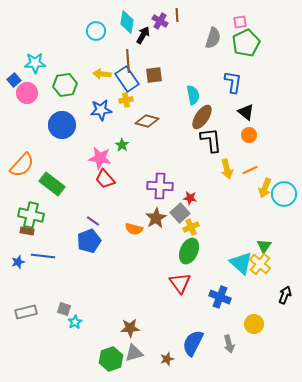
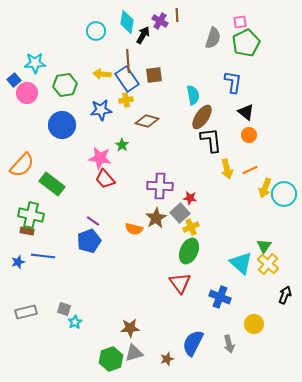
yellow cross at (260, 264): moved 8 px right
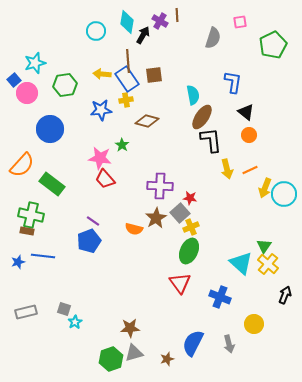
green pentagon at (246, 43): moved 27 px right, 2 px down
cyan star at (35, 63): rotated 15 degrees counterclockwise
blue circle at (62, 125): moved 12 px left, 4 px down
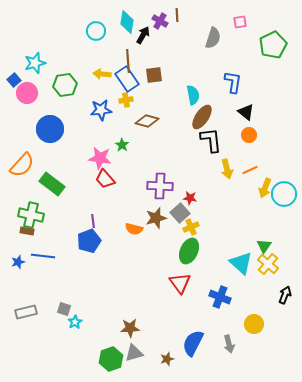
brown star at (156, 218): rotated 15 degrees clockwise
purple line at (93, 221): rotated 48 degrees clockwise
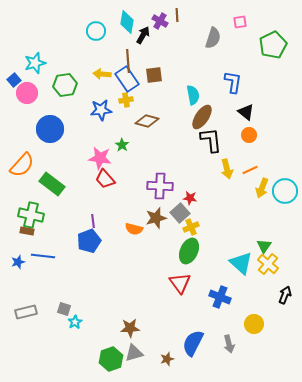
yellow arrow at (265, 188): moved 3 px left
cyan circle at (284, 194): moved 1 px right, 3 px up
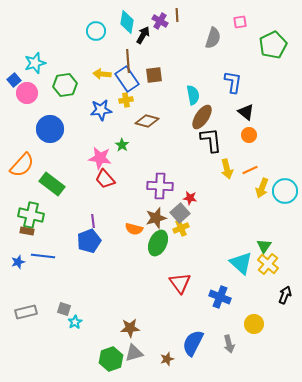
yellow cross at (191, 227): moved 10 px left, 1 px down
green ellipse at (189, 251): moved 31 px left, 8 px up
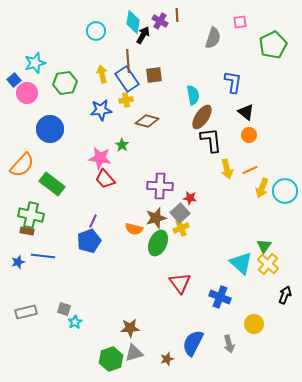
cyan diamond at (127, 22): moved 6 px right
yellow arrow at (102, 74): rotated 72 degrees clockwise
green hexagon at (65, 85): moved 2 px up
purple line at (93, 221): rotated 32 degrees clockwise
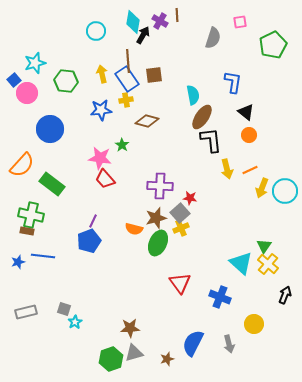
green hexagon at (65, 83): moved 1 px right, 2 px up; rotated 15 degrees clockwise
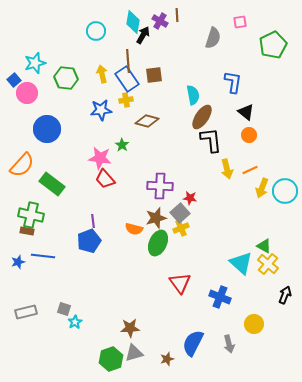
green hexagon at (66, 81): moved 3 px up
blue circle at (50, 129): moved 3 px left
purple line at (93, 221): rotated 32 degrees counterclockwise
green triangle at (264, 246): rotated 35 degrees counterclockwise
